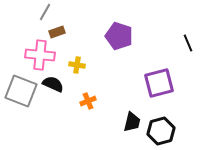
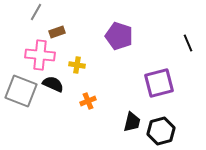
gray line: moved 9 px left
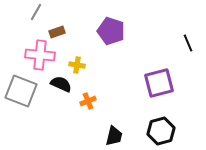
purple pentagon: moved 8 px left, 5 px up
black semicircle: moved 8 px right
black trapezoid: moved 18 px left, 14 px down
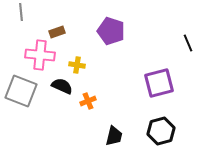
gray line: moved 15 px left; rotated 36 degrees counterclockwise
black semicircle: moved 1 px right, 2 px down
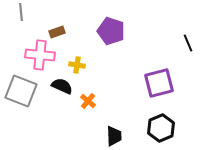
orange cross: rotated 28 degrees counterclockwise
black hexagon: moved 3 px up; rotated 8 degrees counterclockwise
black trapezoid: rotated 15 degrees counterclockwise
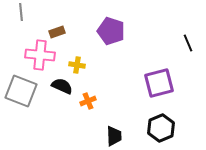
orange cross: rotated 28 degrees clockwise
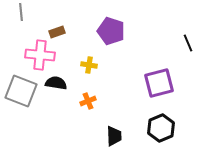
yellow cross: moved 12 px right
black semicircle: moved 6 px left, 3 px up; rotated 15 degrees counterclockwise
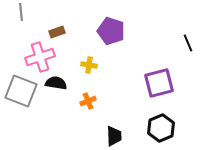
pink cross: moved 2 px down; rotated 24 degrees counterclockwise
